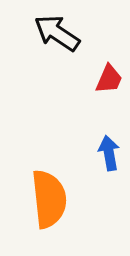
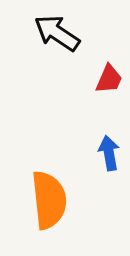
orange semicircle: moved 1 px down
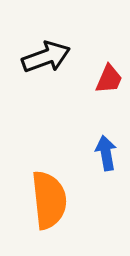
black arrow: moved 11 px left, 24 px down; rotated 126 degrees clockwise
blue arrow: moved 3 px left
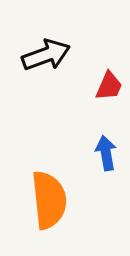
black arrow: moved 2 px up
red trapezoid: moved 7 px down
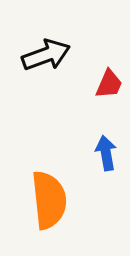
red trapezoid: moved 2 px up
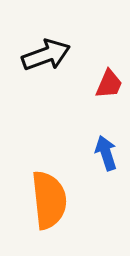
blue arrow: rotated 8 degrees counterclockwise
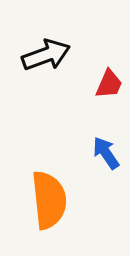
blue arrow: rotated 16 degrees counterclockwise
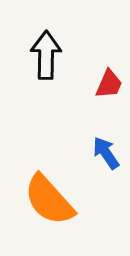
black arrow: rotated 69 degrees counterclockwise
orange semicircle: rotated 144 degrees clockwise
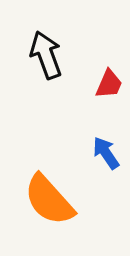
black arrow: rotated 21 degrees counterclockwise
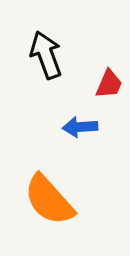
blue arrow: moved 26 px left, 26 px up; rotated 60 degrees counterclockwise
